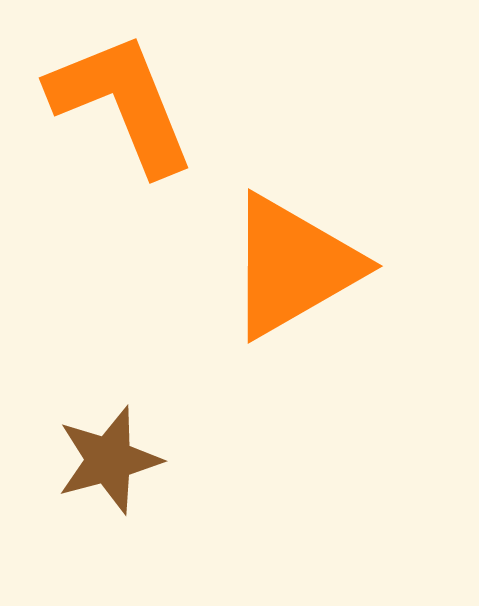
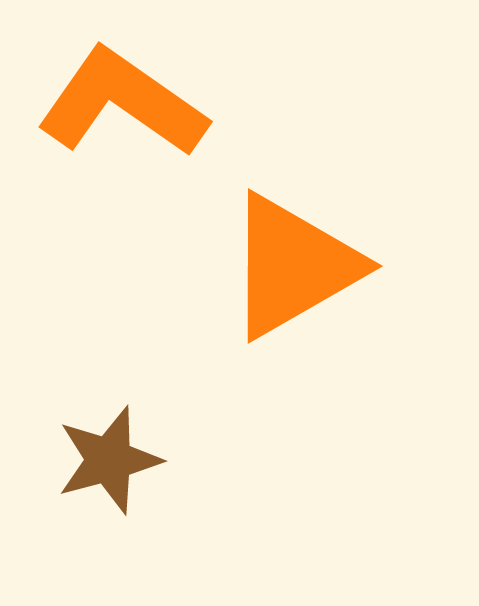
orange L-shape: rotated 33 degrees counterclockwise
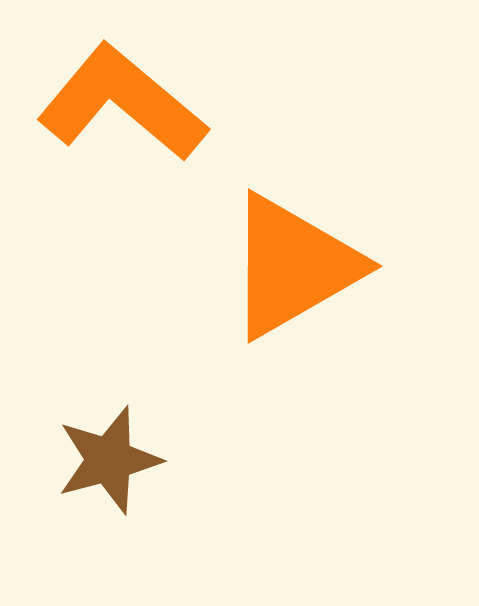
orange L-shape: rotated 5 degrees clockwise
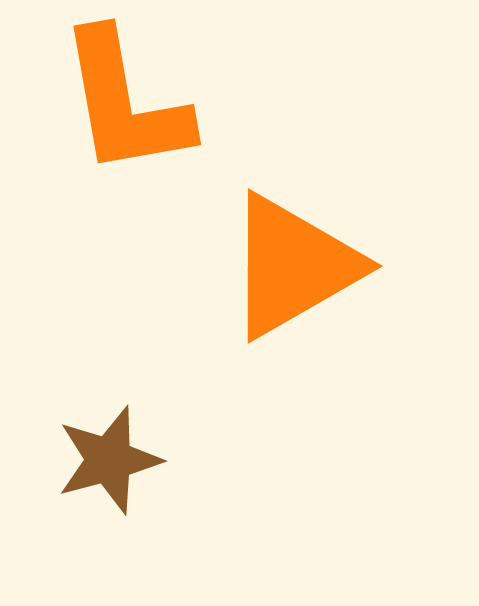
orange L-shape: moved 3 px right; rotated 140 degrees counterclockwise
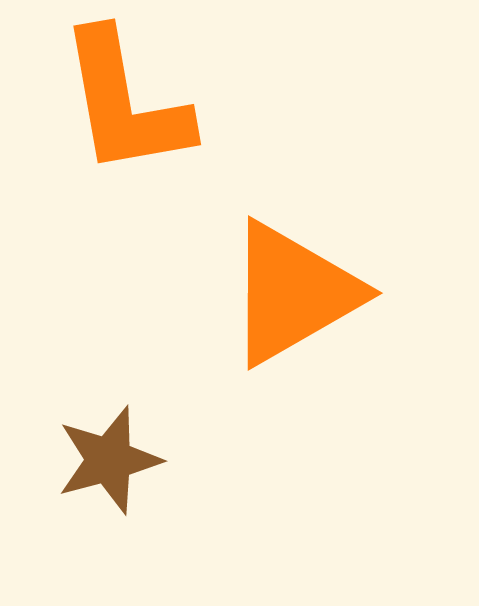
orange triangle: moved 27 px down
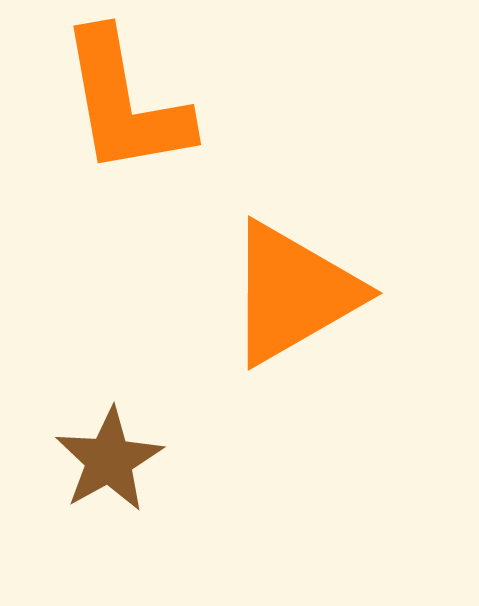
brown star: rotated 14 degrees counterclockwise
